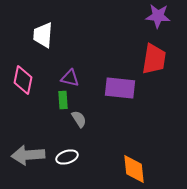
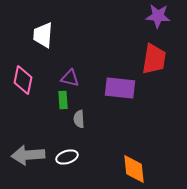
gray semicircle: rotated 150 degrees counterclockwise
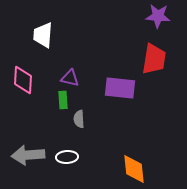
pink diamond: rotated 8 degrees counterclockwise
white ellipse: rotated 15 degrees clockwise
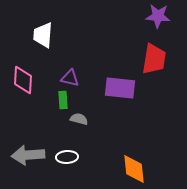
gray semicircle: rotated 108 degrees clockwise
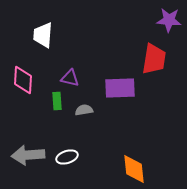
purple star: moved 11 px right, 4 px down
purple rectangle: rotated 8 degrees counterclockwise
green rectangle: moved 6 px left, 1 px down
gray semicircle: moved 5 px right, 9 px up; rotated 24 degrees counterclockwise
white ellipse: rotated 15 degrees counterclockwise
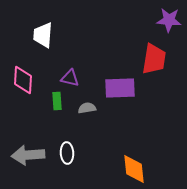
gray semicircle: moved 3 px right, 2 px up
white ellipse: moved 4 px up; rotated 75 degrees counterclockwise
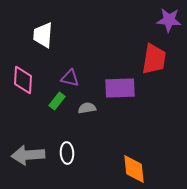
green rectangle: rotated 42 degrees clockwise
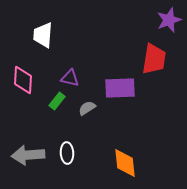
purple star: rotated 25 degrees counterclockwise
gray semicircle: rotated 24 degrees counterclockwise
orange diamond: moved 9 px left, 6 px up
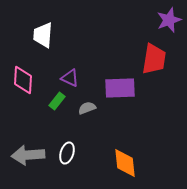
purple triangle: rotated 12 degrees clockwise
gray semicircle: rotated 12 degrees clockwise
white ellipse: rotated 20 degrees clockwise
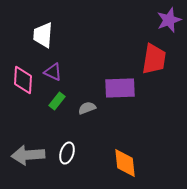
purple triangle: moved 17 px left, 6 px up
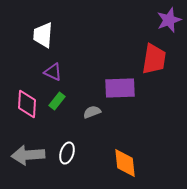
pink diamond: moved 4 px right, 24 px down
gray semicircle: moved 5 px right, 4 px down
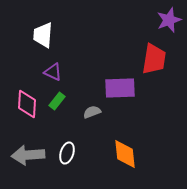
orange diamond: moved 9 px up
